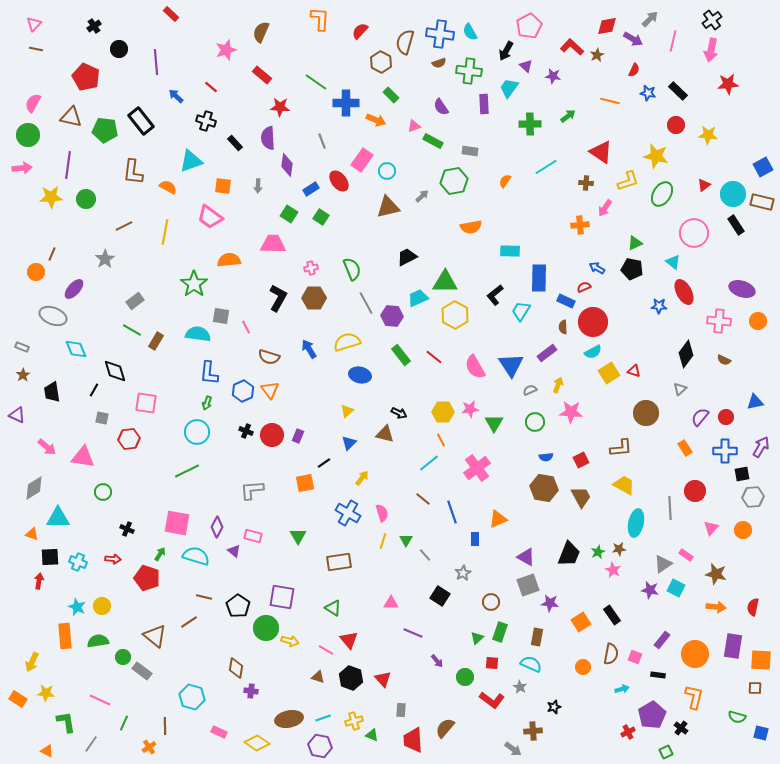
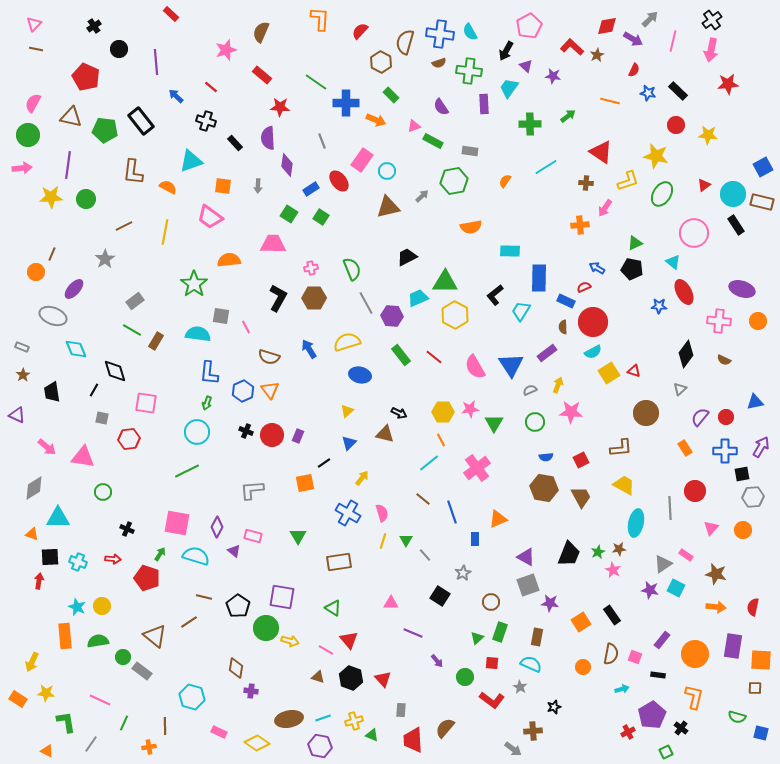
orange cross at (149, 747): rotated 24 degrees clockwise
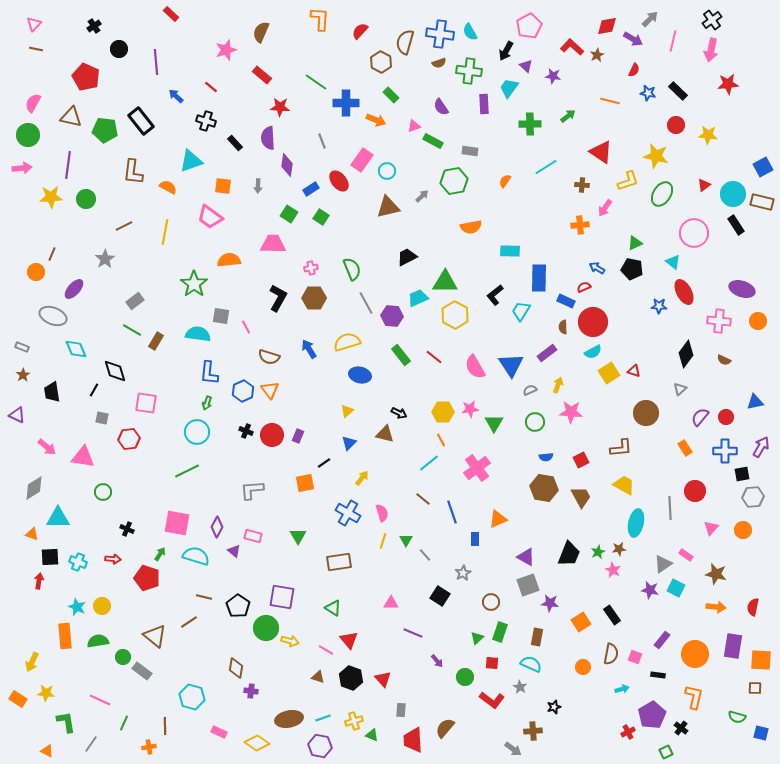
brown cross at (586, 183): moved 4 px left, 2 px down
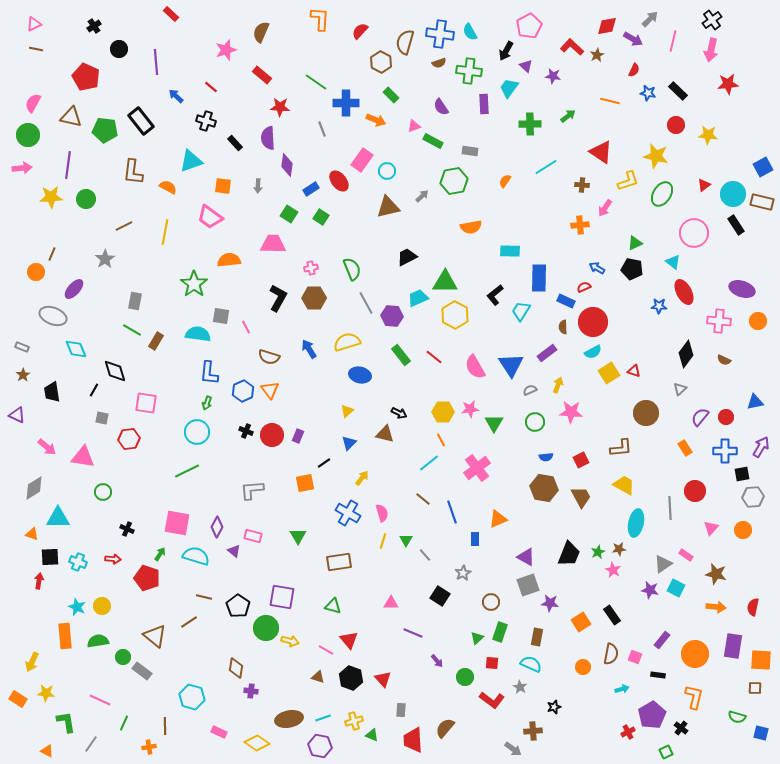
pink triangle at (34, 24): rotated 21 degrees clockwise
gray line at (322, 141): moved 12 px up
gray rectangle at (135, 301): rotated 42 degrees counterclockwise
green triangle at (333, 608): moved 2 px up; rotated 18 degrees counterclockwise
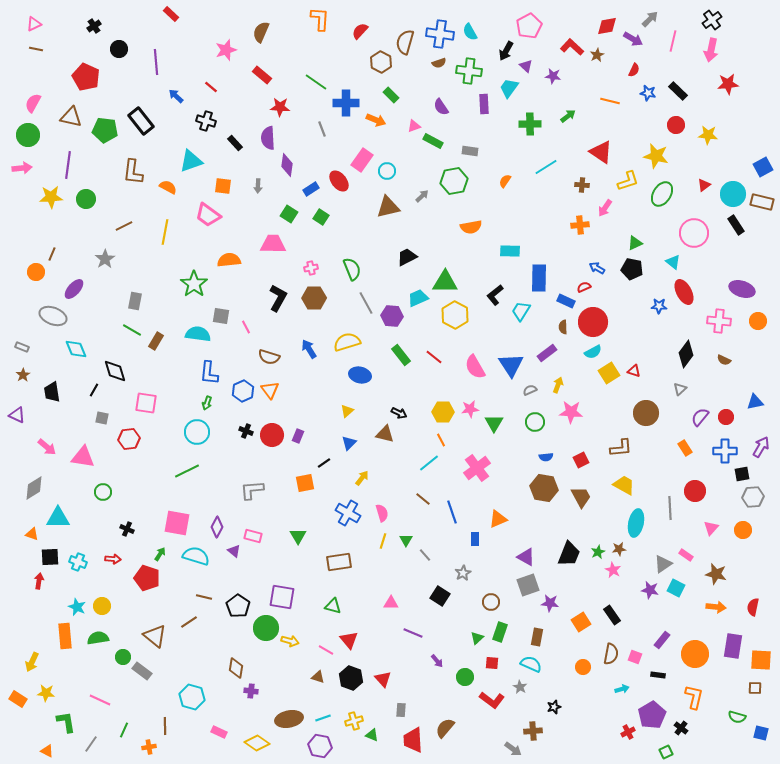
pink trapezoid at (210, 217): moved 2 px left, 2 px up
green semicircle at (98, 641): moved 3 px up
green line at (124, 723): moved 7 px down
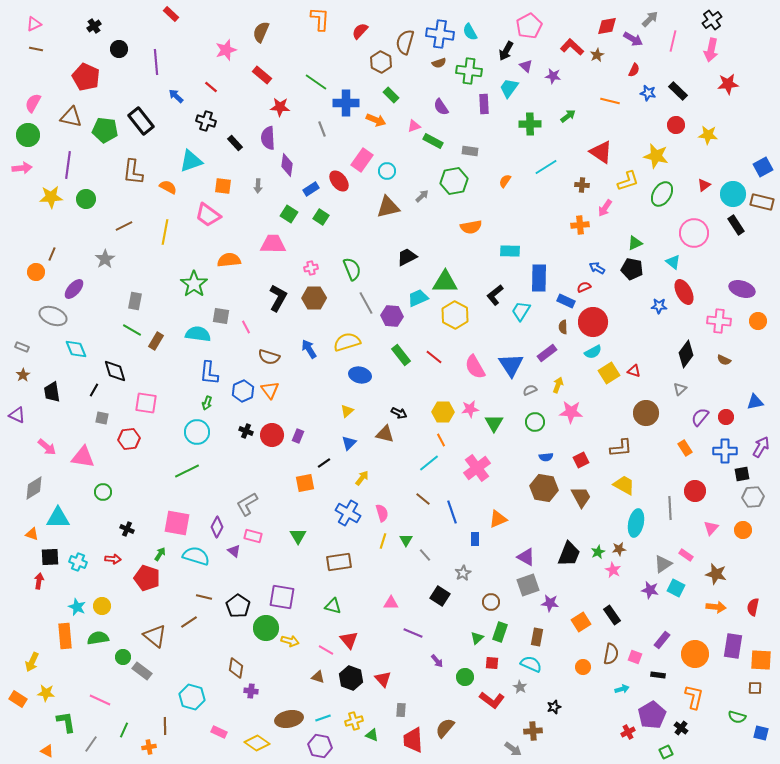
gray L-shape at (252, 490): moved 5 px left, 14 px down; rotated 25 degrees counterclockwise
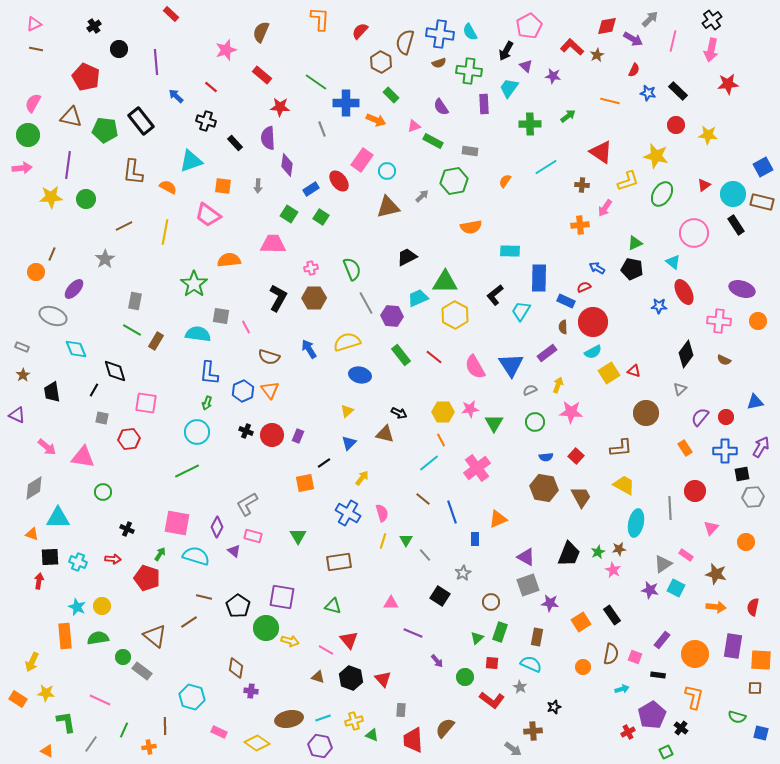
red square at (581, 460): moved 5 px left, 4 px up; rotated 21 degrees counterclockwise
orange circle at (743, 530): moved 3 px right, 12 px down
